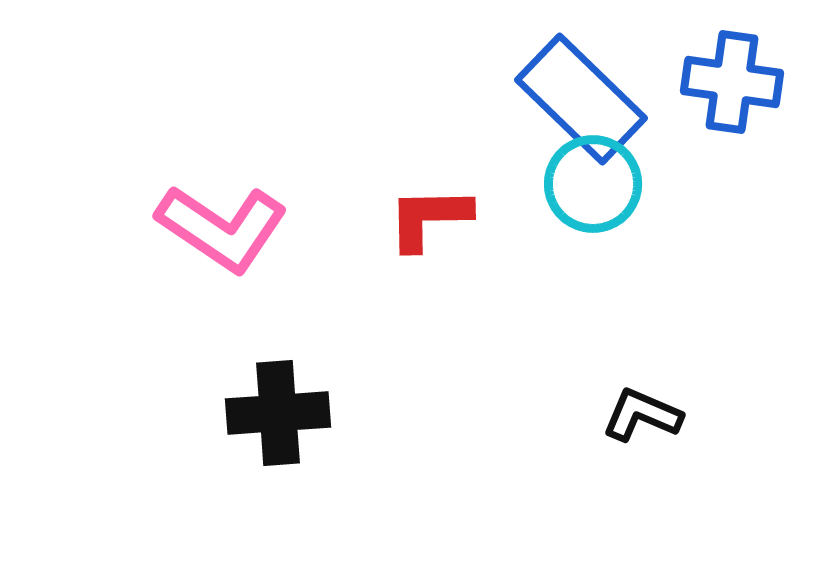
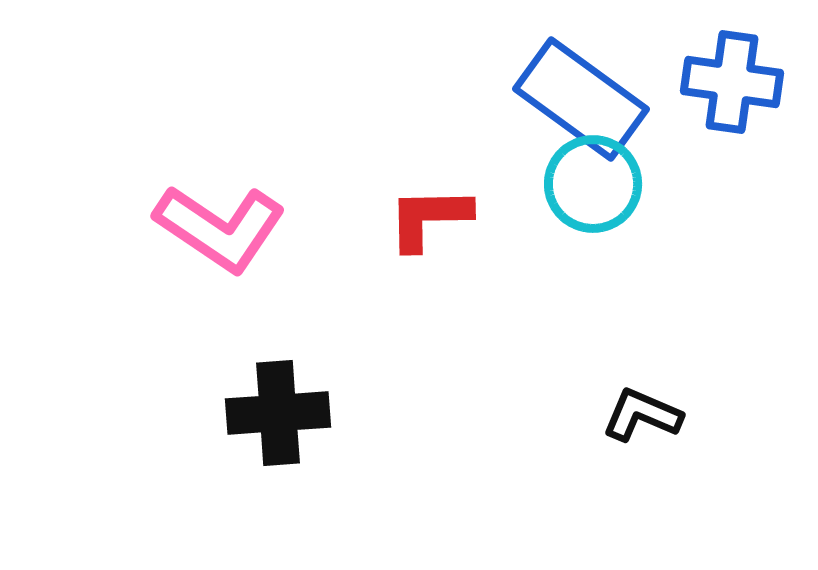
blue rectangle: rotated 8 degrees counterclockwise
pink L-shape: moved 2 px left
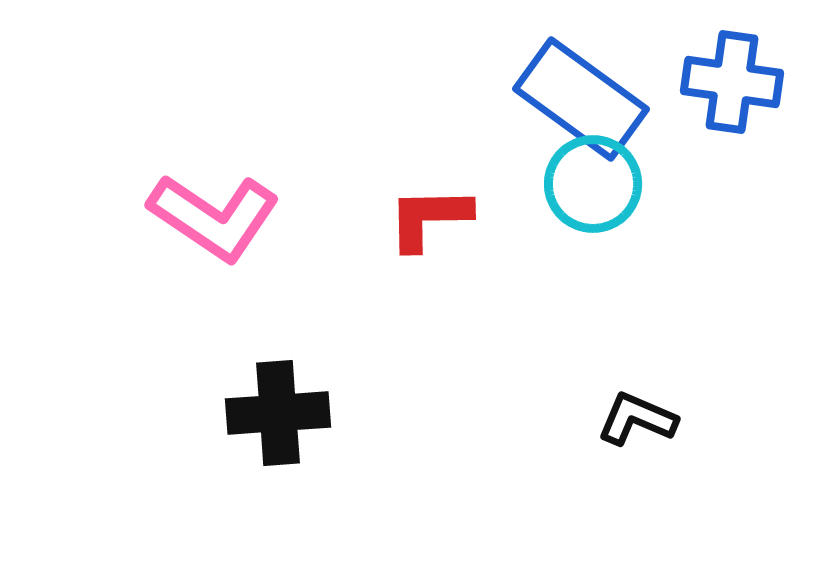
pink L-shape: moved 6 px left, 11 px up
black L-shape: moved 5 px left, 4 px down
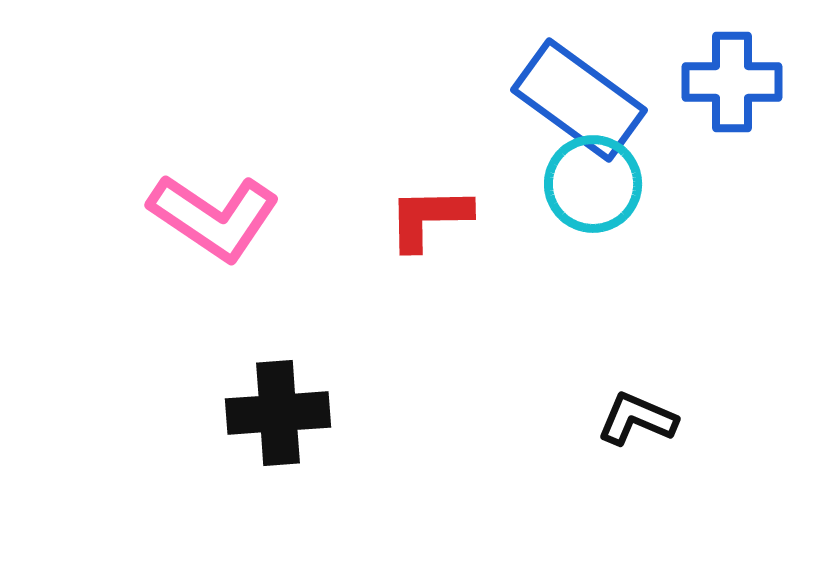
blue cross: rotated 8 degrees counterclockwise
blue rectangle: moved 2 px left, 1 px down
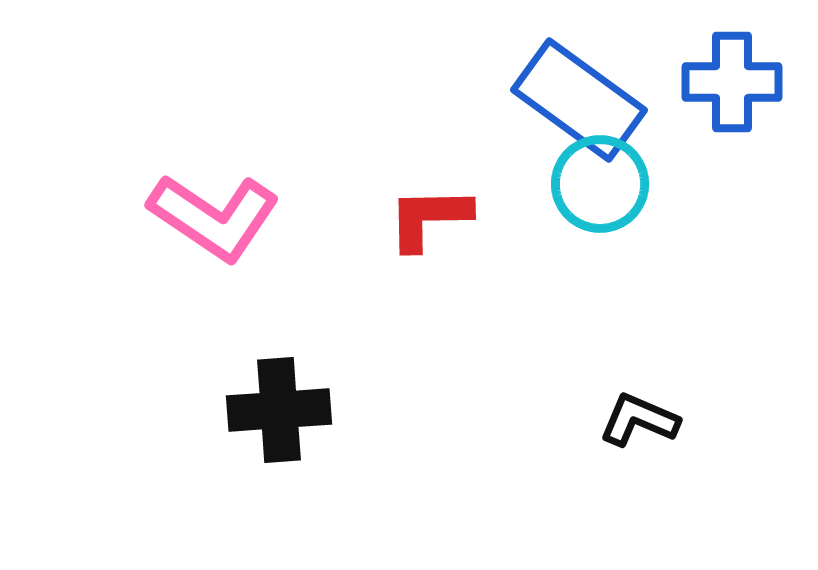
cyan circle: moved 7 px right
black cross: moved 1 px right, 3 px up
black L-shape: moved 2 px right, 1 px down
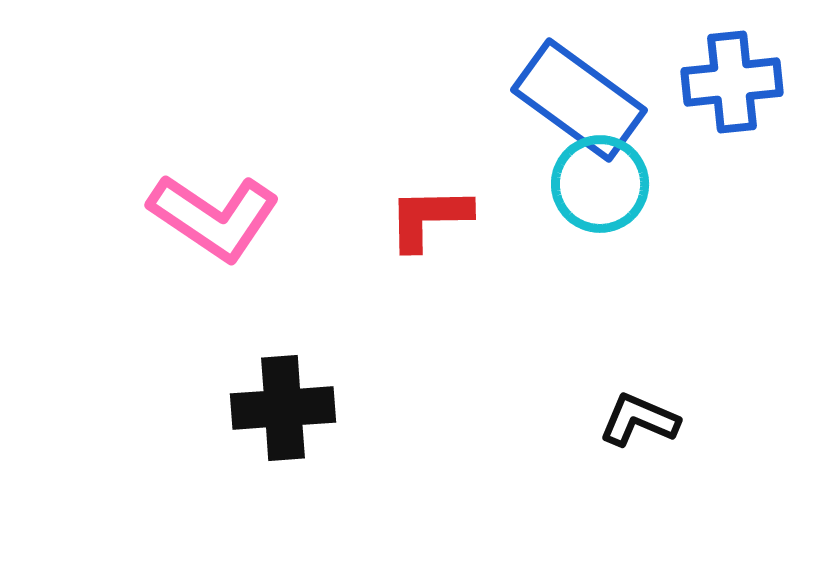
blue cross: rotated 6 degrees counterclockwise
black cross: moved 4 px right, 2 px up
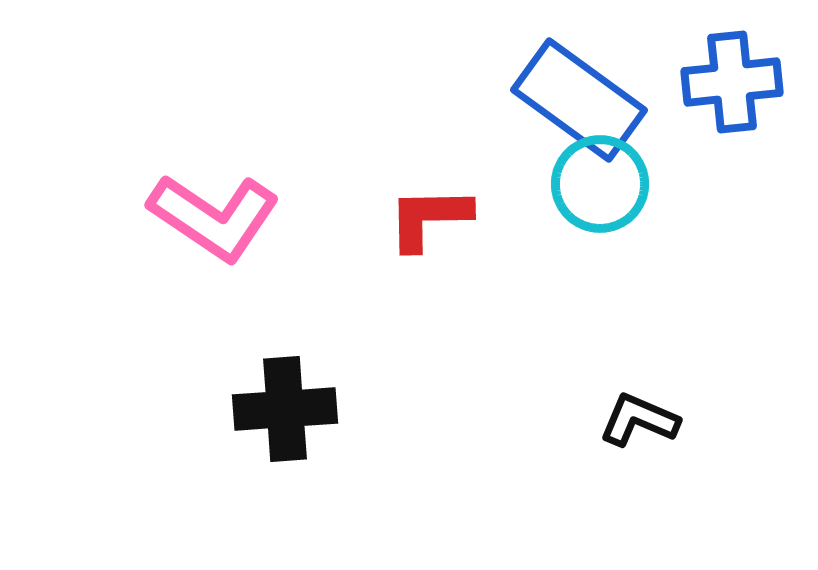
black cross: moved 2 px right, 1 px down
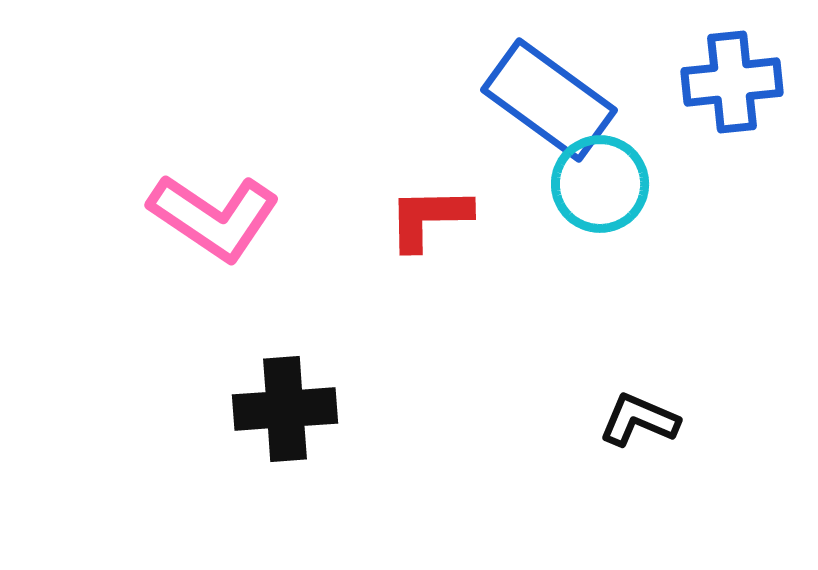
blue rectangle: moved 30 px left
